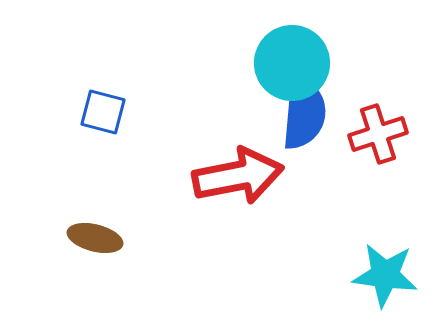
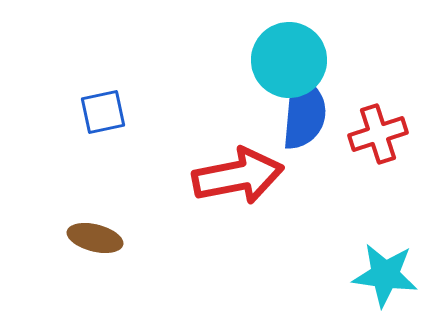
cyan circle: moved 3 px left, 3 px up
blue square: rotated 27 degrees counterclockwise
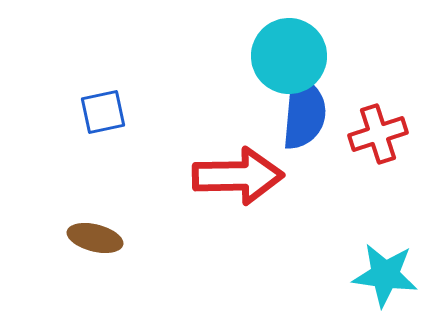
cyan circle: moved 4 px up
red arrow: rotated 10 degrees clockwise
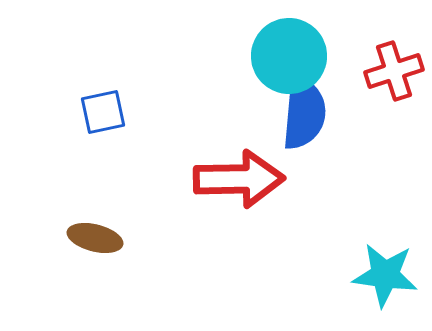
red cross: moved 16 px right, 63 px up
red arrow: moved 1 px right, 3 px down
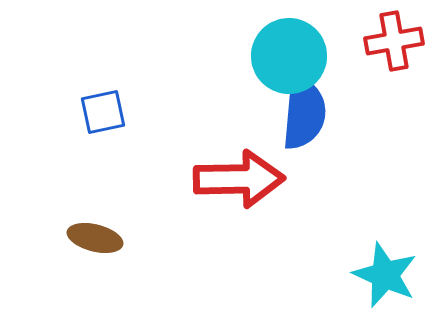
red cross: moved 30 px up; rotated 8 degrees clockwise
cyan star: rotated 16 degrees clockwise
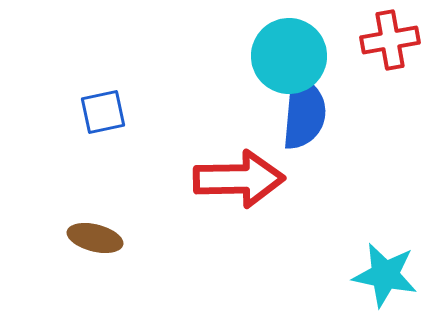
red cross: moved 4 px left, 1 px up
cyan star: rotated 12 degrees counterclockwise
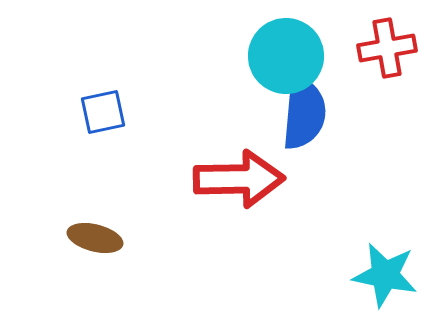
red cross: moved 3 px left, 8 px down
cyan circle: moved 3 px left
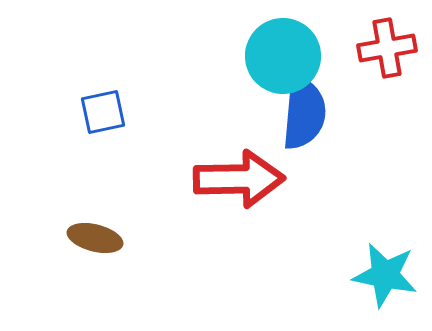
cyan circle: moved 3 px left
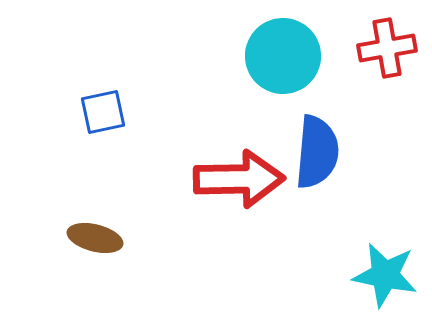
blue semicircle: moved 13 px right, 39 px down
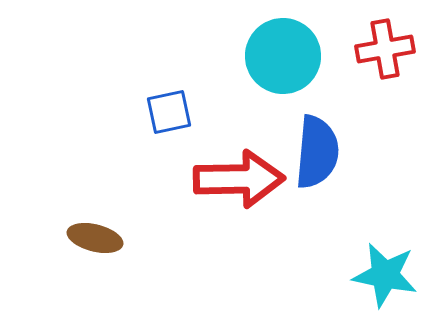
red cross: moved 2 px left, 1 px down
blue square: moved 66 px right
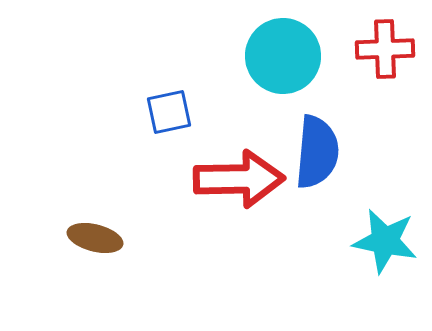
red cross: rotated 8 degrees clockwise
cyan star: moved 34 px up
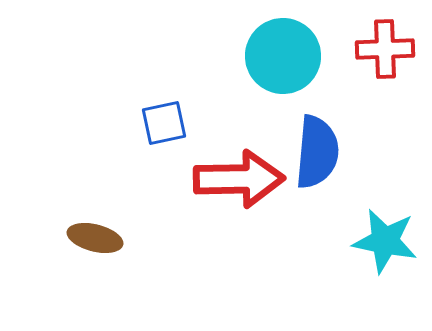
blue square: moved 5 px left, 11 px down
